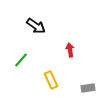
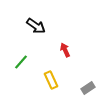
red arrow: moved 5 px left; rotated 16 degrees counterclockwise
green line: moved 2 px down
gray rectangle: rotated 24 degrees counterclockwise
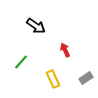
yellow rectangle: moved 2 px right, 1 px up
gray rectangle: moved 2 px left, 10 px up
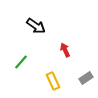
yellow rectangle: moved 2 px down
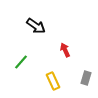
gray rectangle: rotated 40 degrees counterclockwise
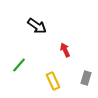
black arrow: moved 1 px right
green line: moved 2 px left, 3 px down
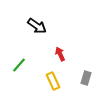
red arrow: moved 5 px left, 4 px down
